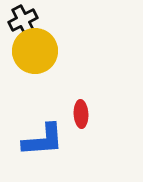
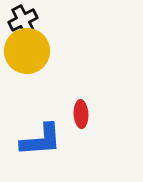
yellow circle: moved 8 px left
blue L-shape: moved 2 px left
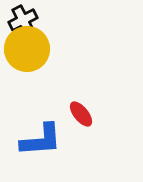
yellow circle: moved 2 px up
red ellipse: rotated 36 degrees counterclockwise
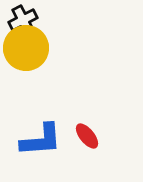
yellow circle: moved 1 px left, 1 px up
red ellipse: moved 6 px right, 22 px down
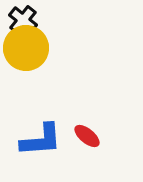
black cross: rotated 24 degrees counterclockwise
red ellipse: rotated 12 degrees counterclockwise
